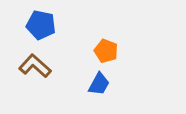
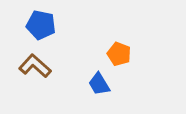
orange pentagon: moved 13 px right, 3 px down
blue trapezoid: rotated 120 degrees clockwise
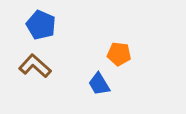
blue pentagon: rotated 12 degrees clockwise
orange pentagon: rotated 15 degrees counterclockwise
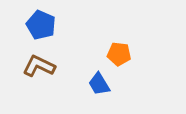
brown L-shape: moved 4 px right; rotated 16 degrees counterclockwise
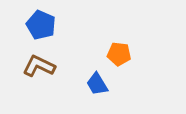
blue trapezoid: moved 2 px left
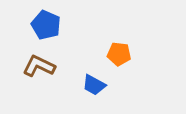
blue pentagon: moved 5 px right
blue trapezoid: moved 3 px left, 1 px down; rotated 30 degrees counterclockwise
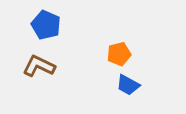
orange pentagon: rotated 20 degrees counterclockwise
blue trapezoid: moved 34 px right
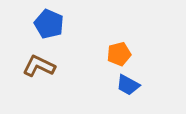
blue pentagon: moved 3 px right, 1 px up
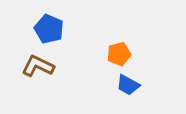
blue pentagon: moved 5 px down
brown L-shape: moved 1 px left
